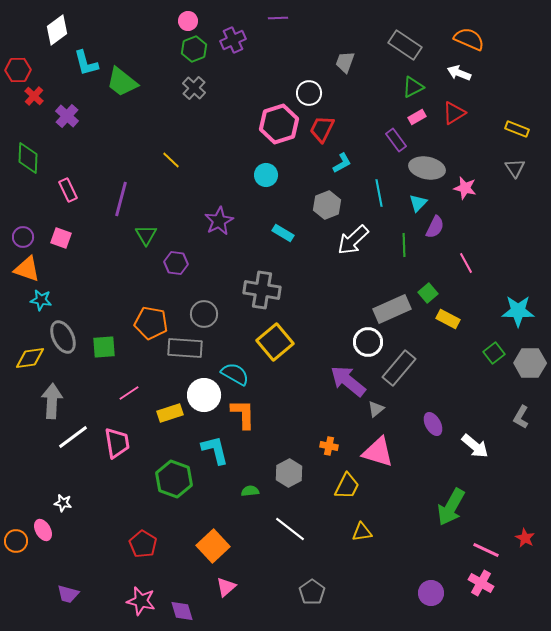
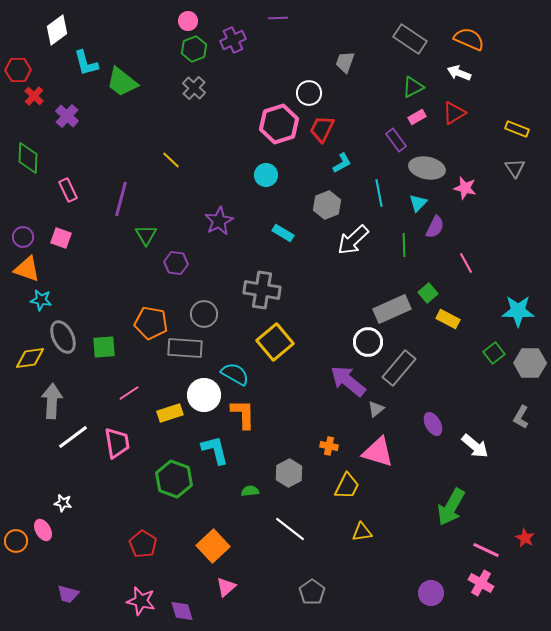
gray rectangle at (405, 45): moved 5 px right, 6 px up
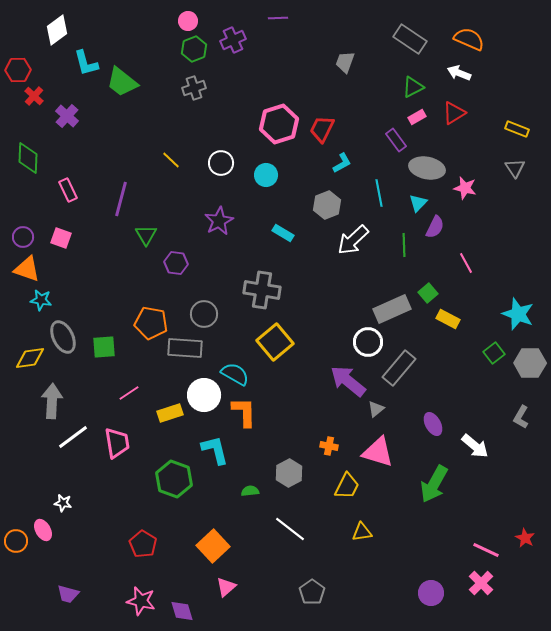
gray cross at (194, 88): rotated 30 degrees clockwise
white circle at (309, 93): moved 88 px left, 70 px down
cyan star at (518, 311): moved 3 px down; rotated 20 degrees clockwise
orange L-shape at (243, 414): moved 1 px right, 2 px up
green arrow at (451, 507): moved 17 px left, 23 px up
pink cross at (481, 583): rotated 15 degrees clockwise
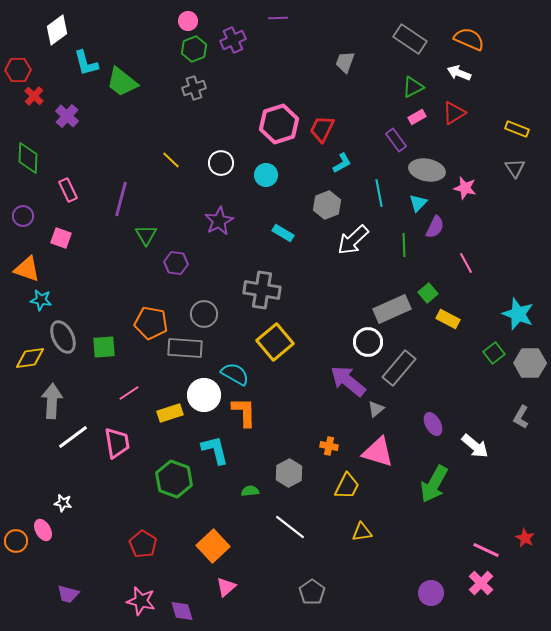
gray ellipse at (427, 168): moved 2 px down
purple circle at (23, 237): moved 21 px up
white line at (290, 529): moved 2 px up
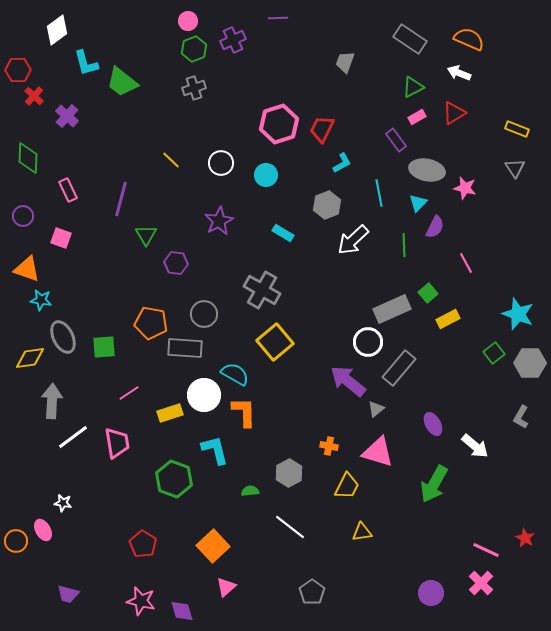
gray cross at (262, 290): rotated 21 degrees clockwise
yellow rectangle at (448, 319): rotated 55 degrees counterclockwise
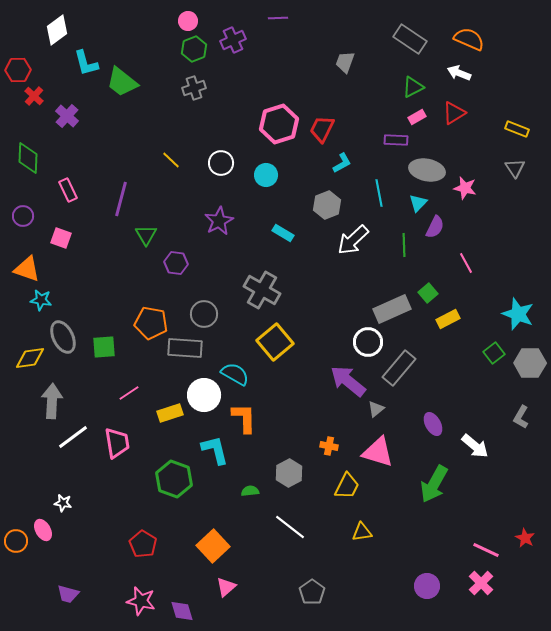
purple rectangle at (396, 140): rotated 50 degrees counterclockwise
orange L-shape at (244, 412): moved 6 px down
purple circle at (431, 593): moved 4 px left, 7 px up
